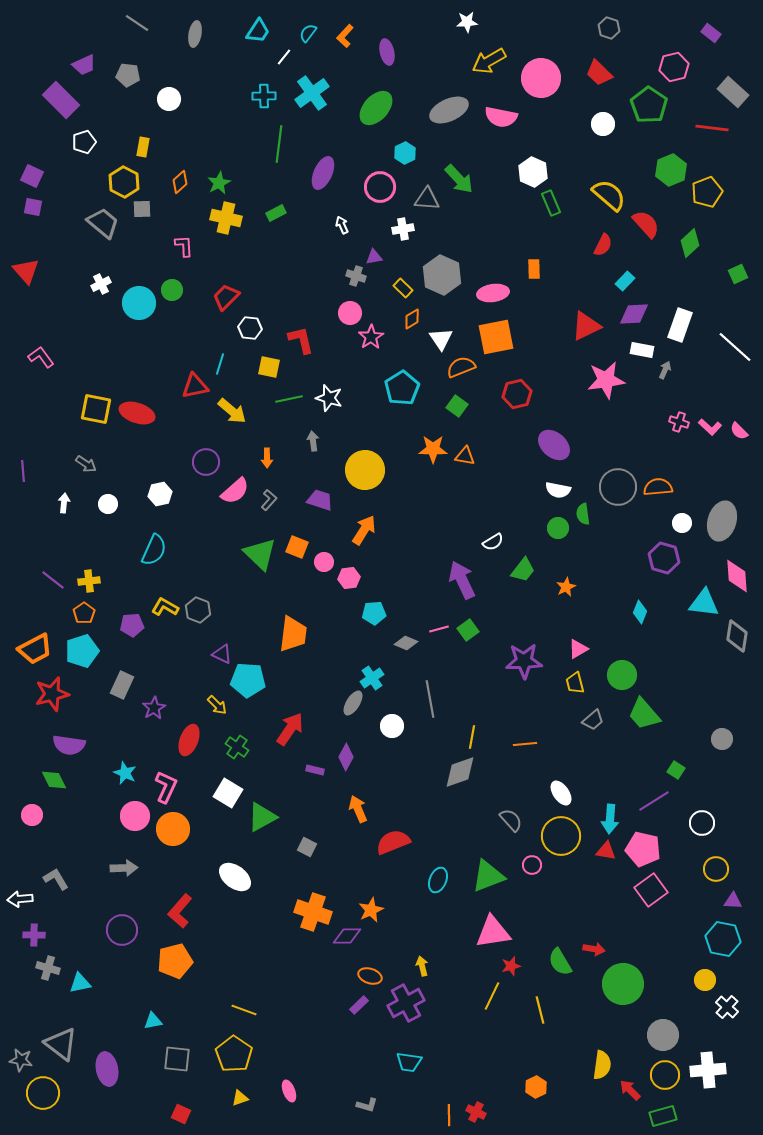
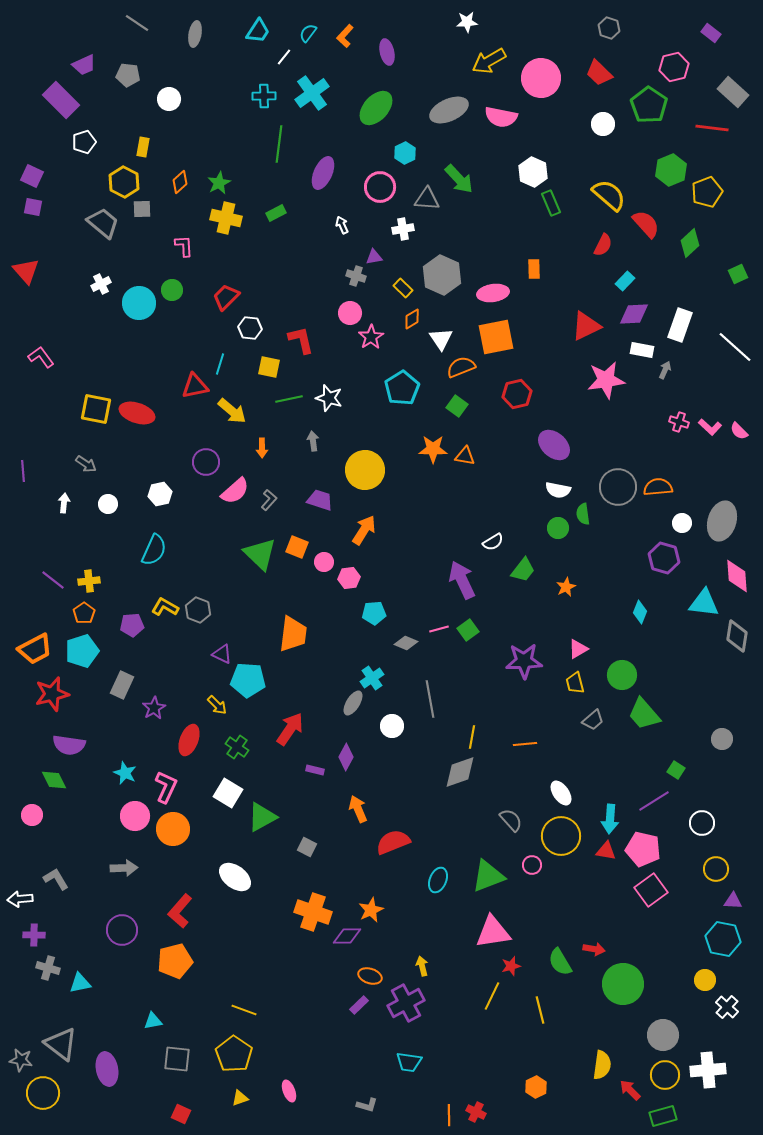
orange arrow at (267, 458): moved 5 px left, 10 px up
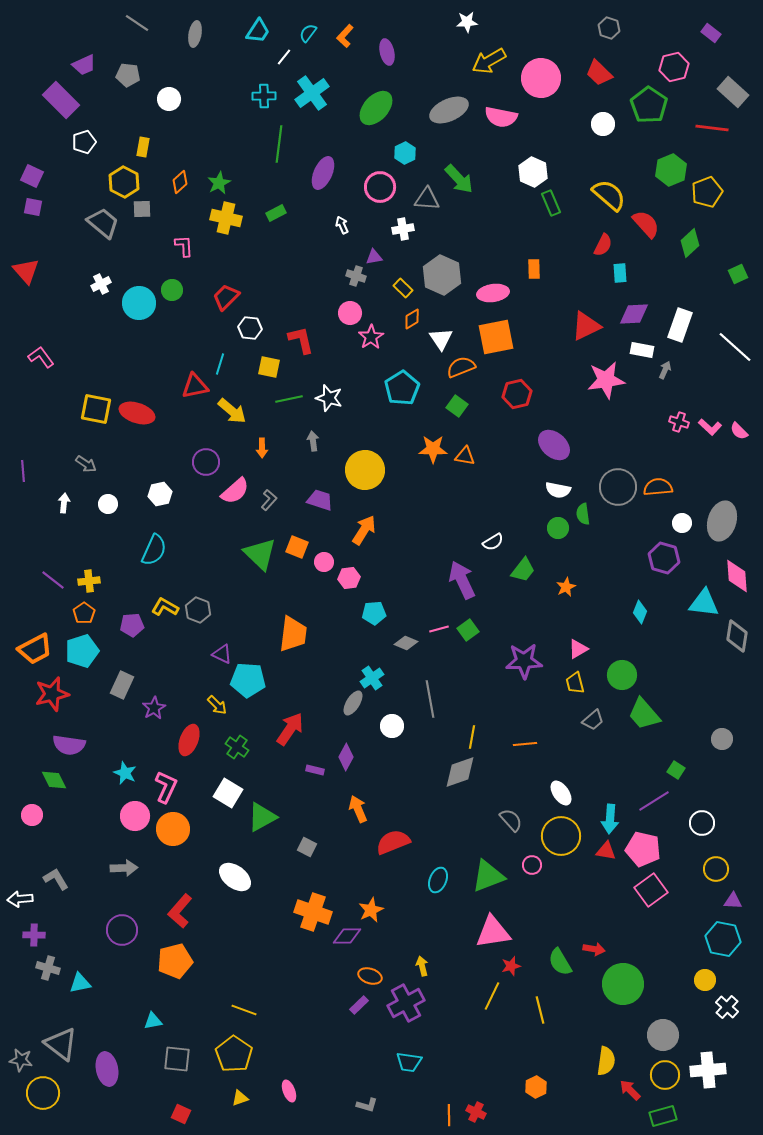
cyan rectangle at (625, 281): moved 5 px left, 8 px up; rotated 48 degrees counterclockwise
yellow semicircle at (602, 1065): moved 4 px right, 4 px up
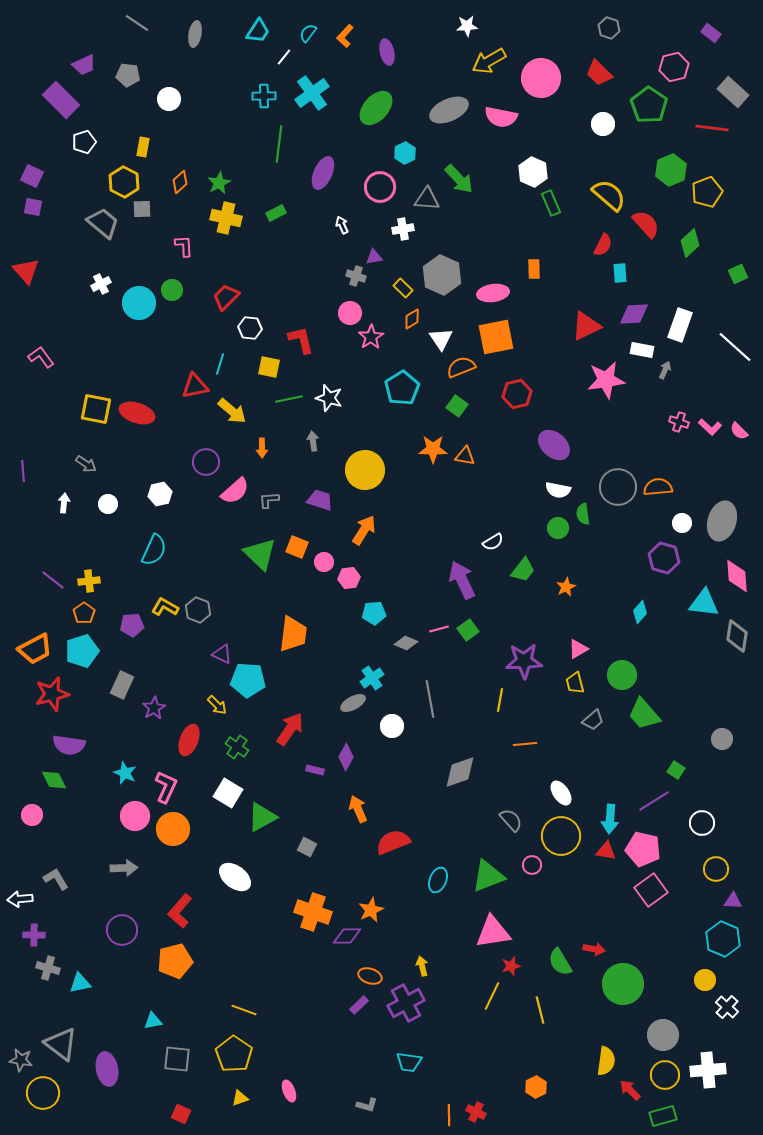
white star at (467, 22): moved 4 px down
gray L-shape at (269, 500): rotated 135 degrees counterclockwise
cyan diamond at (640, 612): rotated 20 degrees clockwise
gray ellipse at (353, 703): rotated 30 degrees clockwise
yellow line at (472, 737): moved 28 px right, 37 px up
cyan hexagon at (723, 939): rotated 12 degrees clockwise
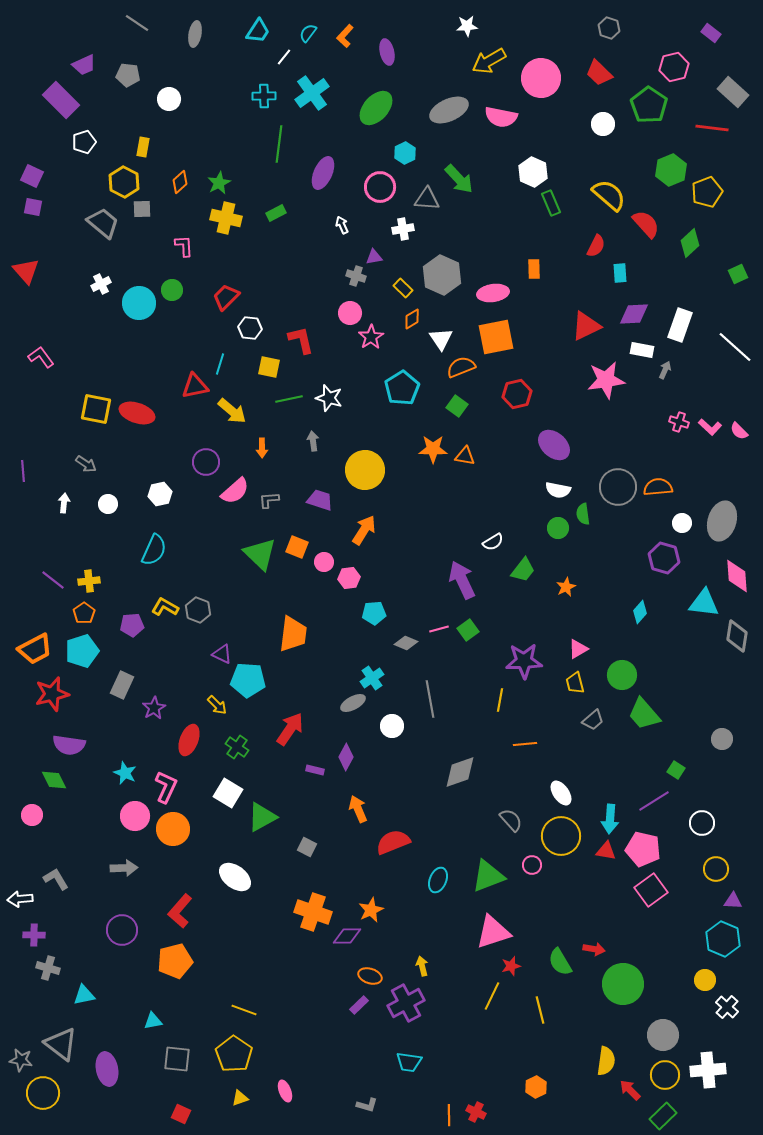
red semicircle at (603, 245): moved 7 px left, 1 px down
pink triangle at (493, 932): rotated 9 degrees counterclockwise
cyan triangle at (80, 983): moved 4 px right, 12 px down
pink ellipse at (289, 1091): moved 4 px left
green rectangle at (663, 1116): rotated 28 degrees counterclockwise
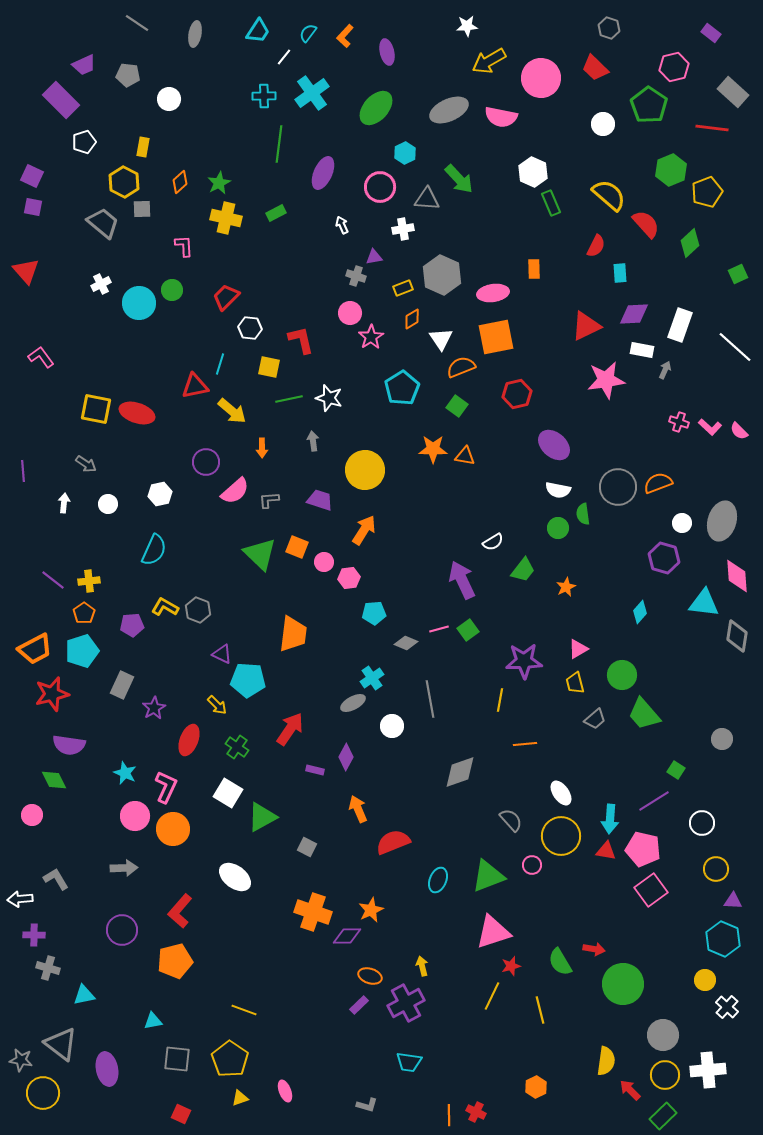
red trapezoid at (599, 73): moved 4 px left, 5 px up
yellow rectangle at (403, 288): rotated 66 degrees counterclockwise
orange semicircle at (658, 487): moved 4 px up; rotated 16 degrees counterclockwise
gray trapezoid at (593, 720): moved 2 px right, 1 px up
yellow pentagon at (234, 1054): moved 4 px left, 5 px down
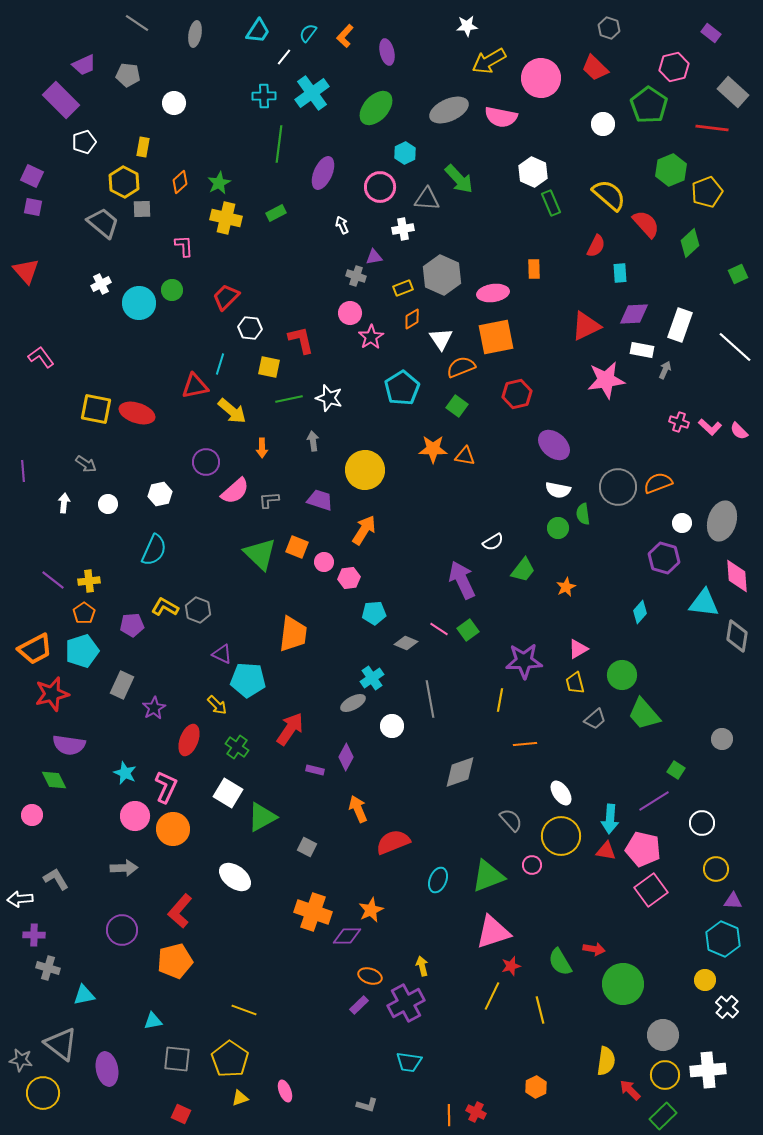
white circle at (169, 99): moved 5 px right, 4 px down
pink line at (439, 629): rotated 48 degrees clockwise
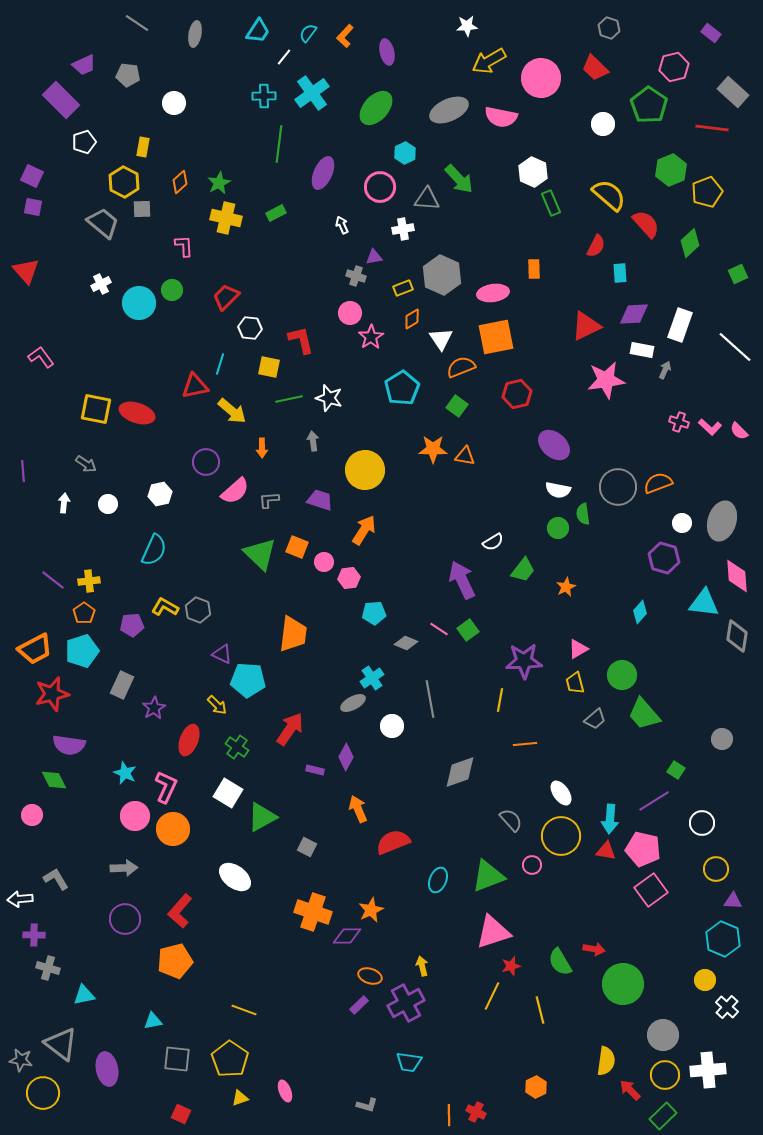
purple circle at (122, 930): moved 3 px right, 11 px up
